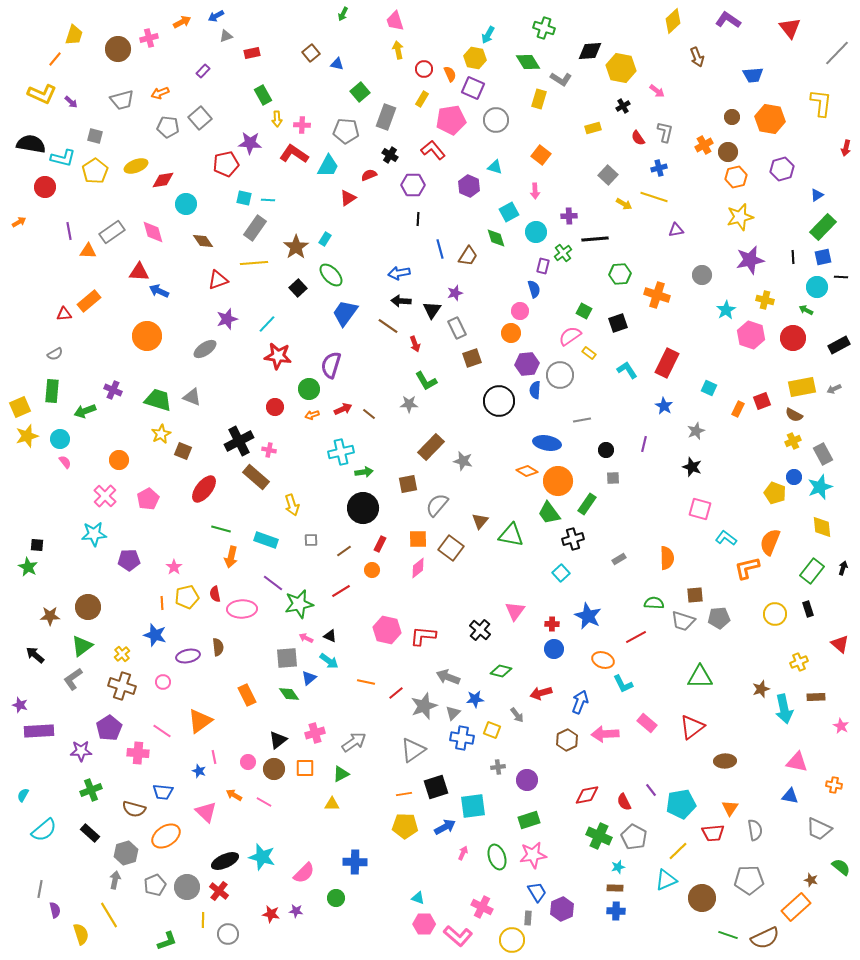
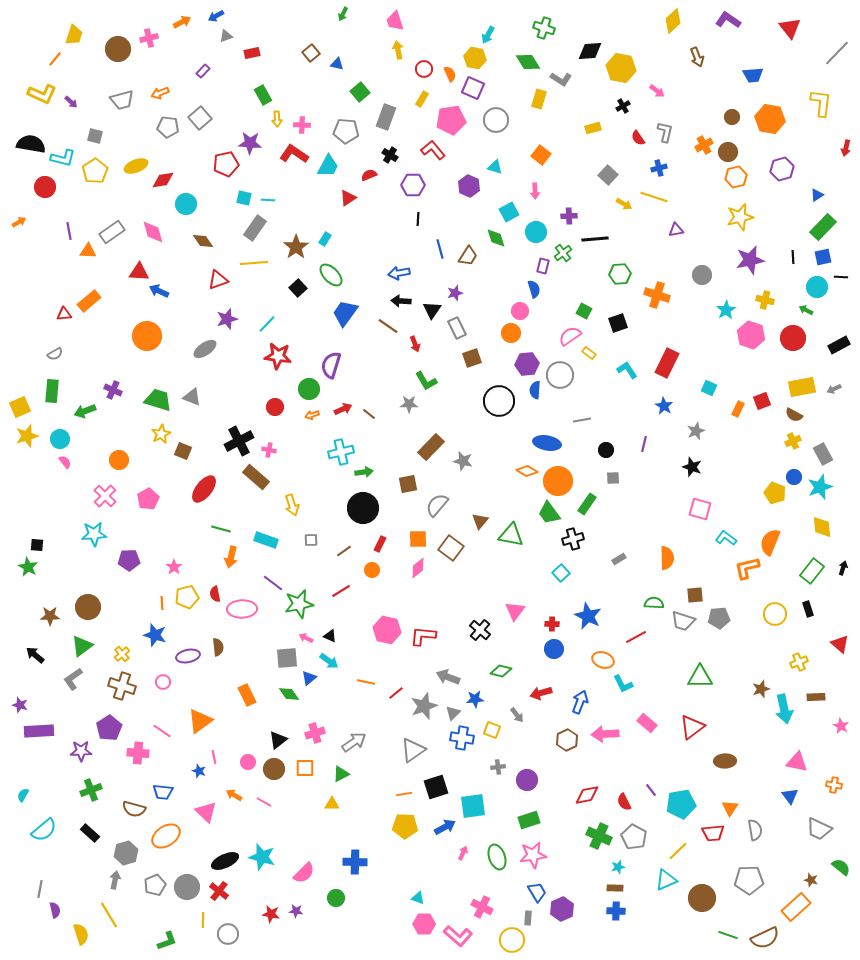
blue triangle at (790, 796): rotated 42 degrees clockwise
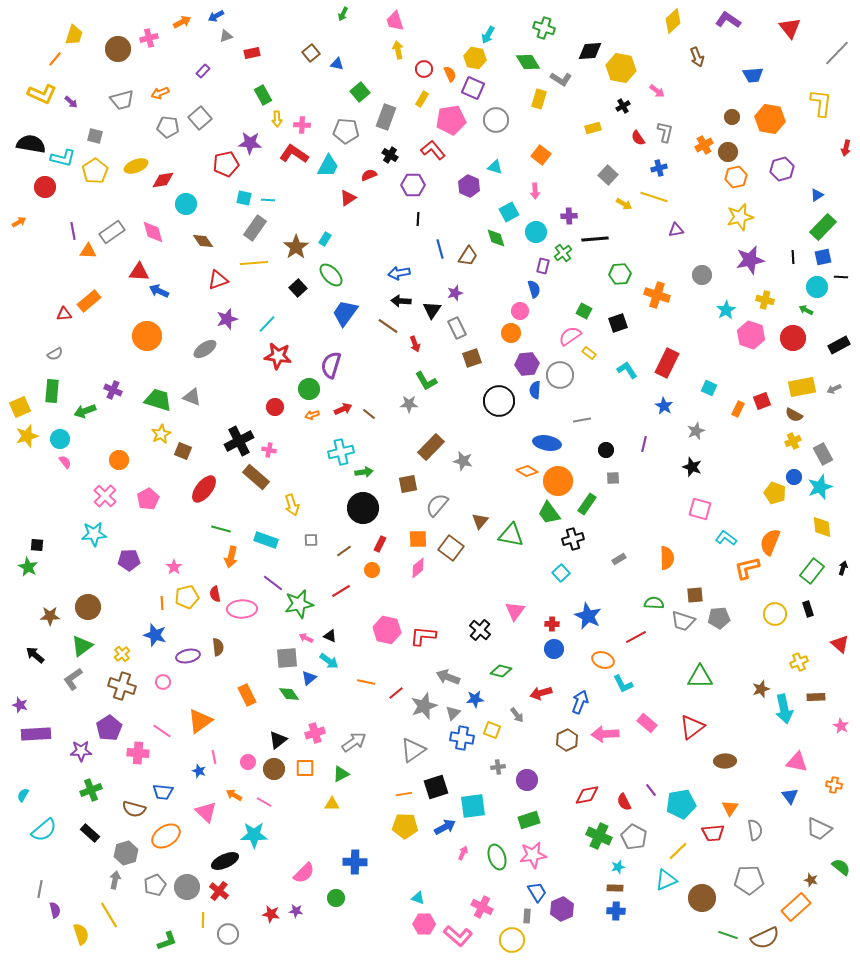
purple line at (69, 231): moved 4 px right
purple rectangle at (39, 731): moved 3 px left, 3 px down
cyan star at (262, 857): moved 8 px left, 22 px up; rotated 16 degrees counterclockwise
gray rectangle at (528, 918): moved 1 px left, 2 px up
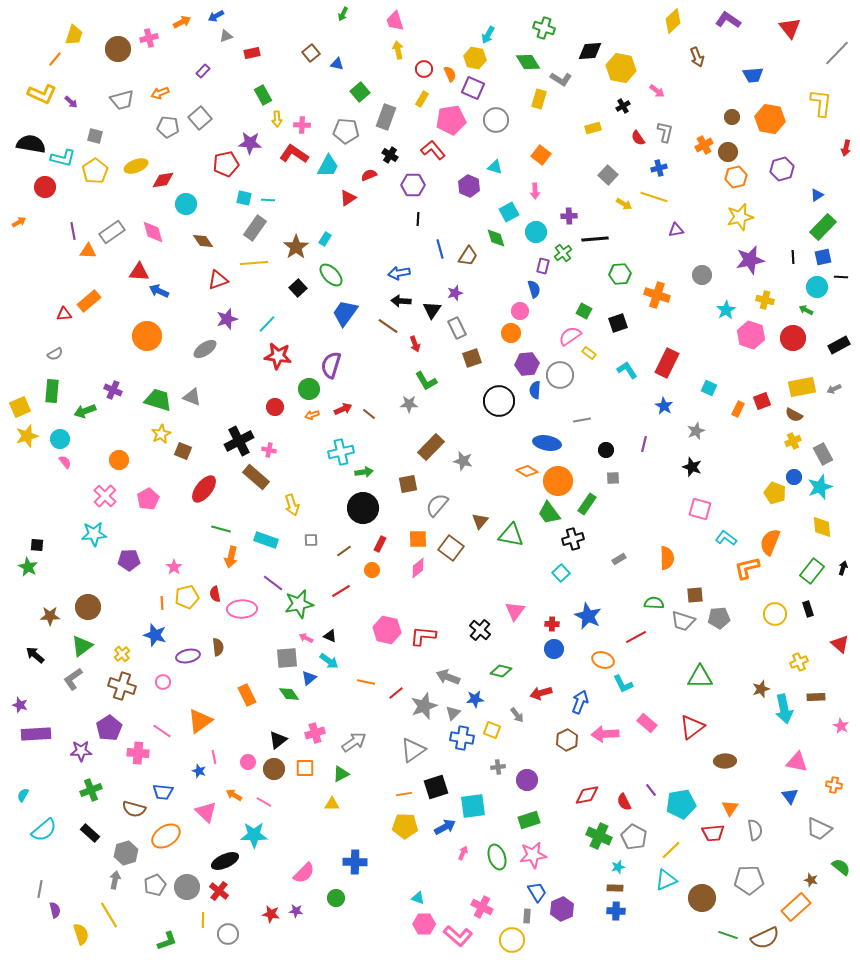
yellow line at (678, 851): moved 7 px left, 1 px up
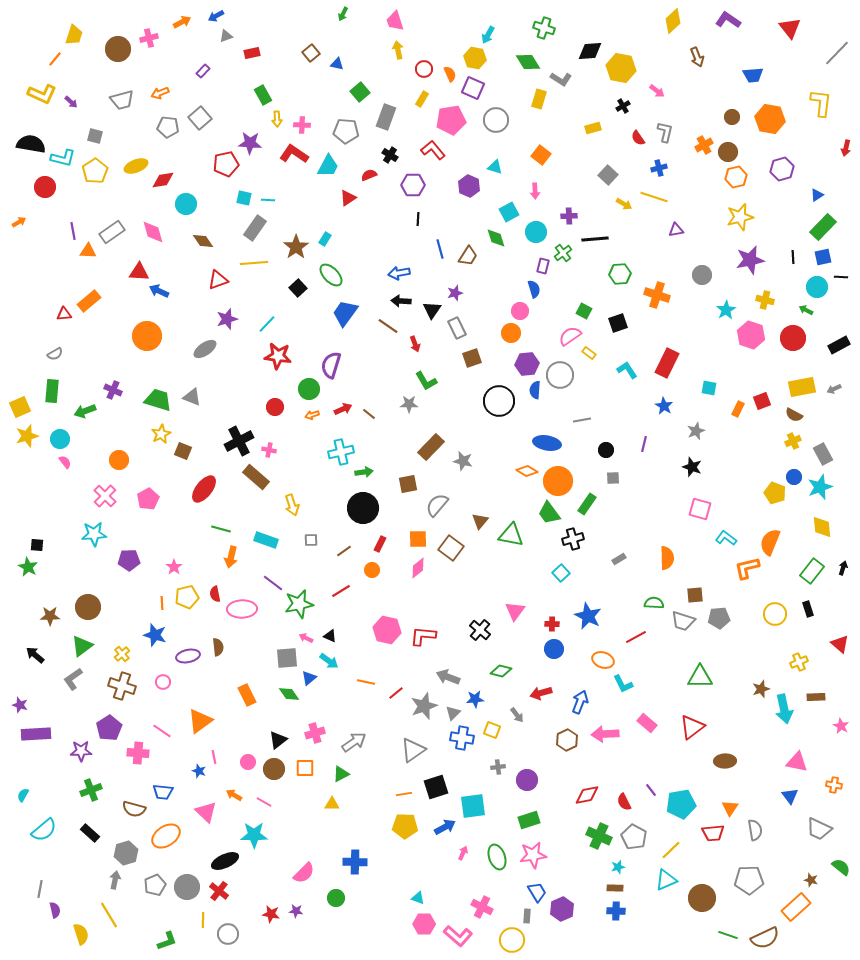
cyan square at (709, 388): rotated 14 degrees counterclockwise
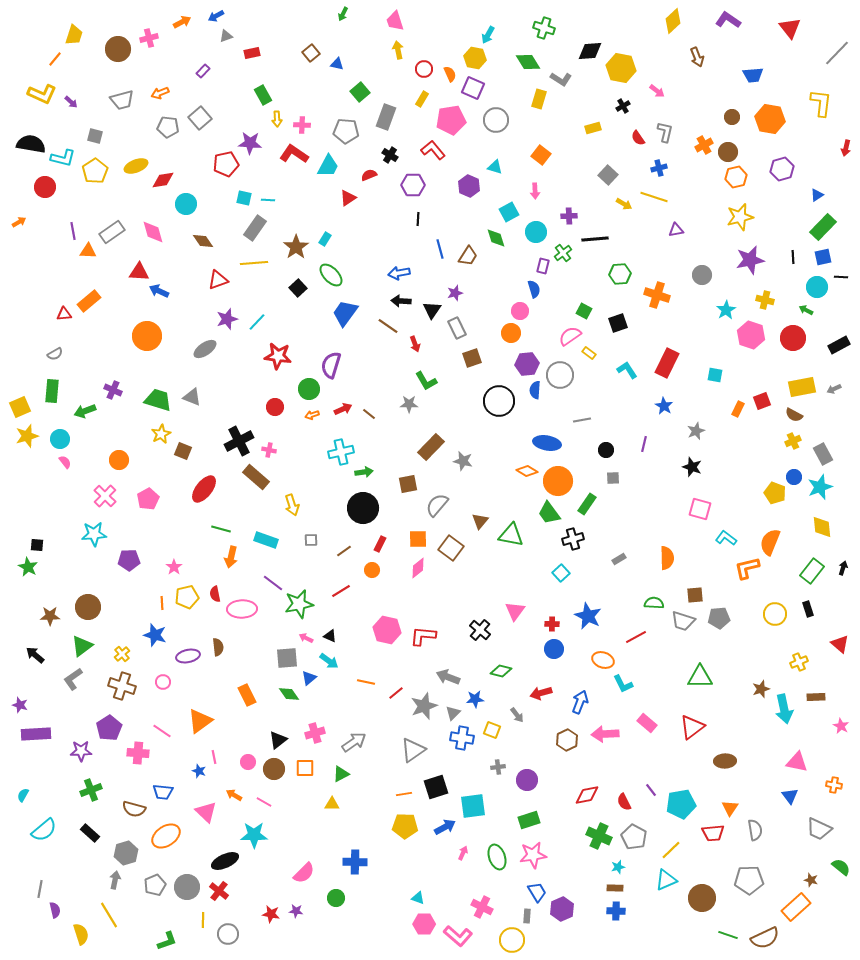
cyan line at (267, 324): moved 10 px left, 2 px up
cyan square at (709, 388): moved 6 px right, 13 px up
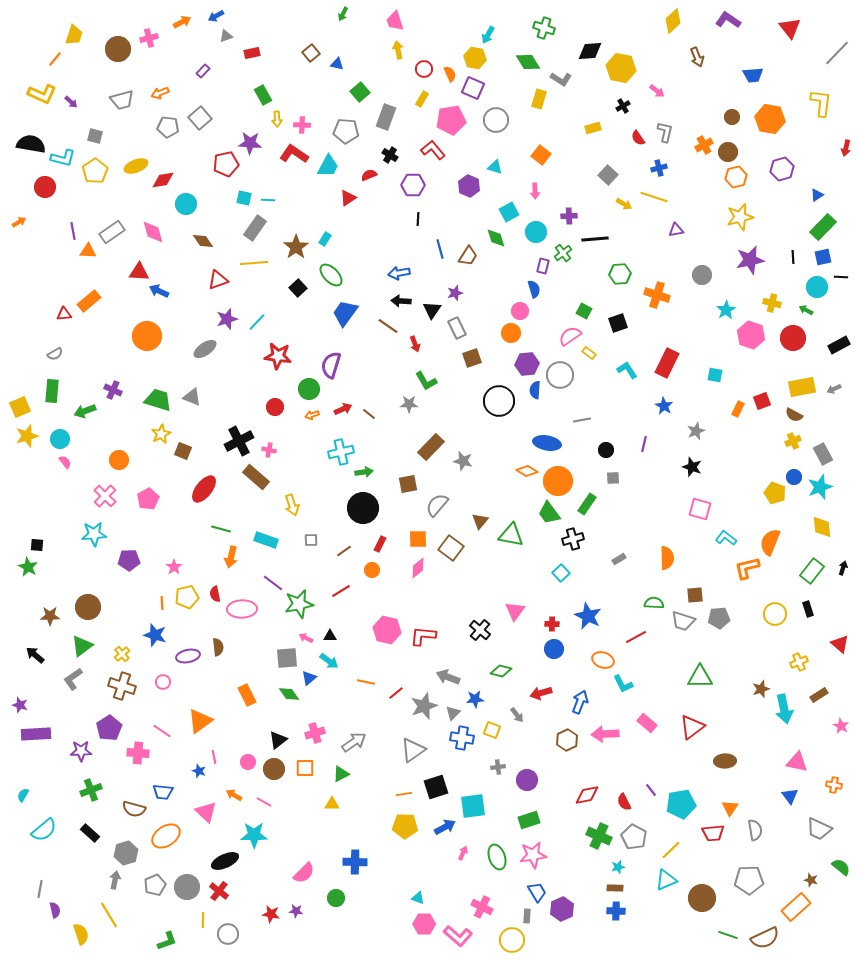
yellow cross at (765, 300): moved 7 px right, 3 px down
black triangle at (330, 636): rotated 24 degrees counterclockwise
brown rectangle at (816, 697): moved 3 px right, 2 px up; rotated 30 degrees counterclockwise
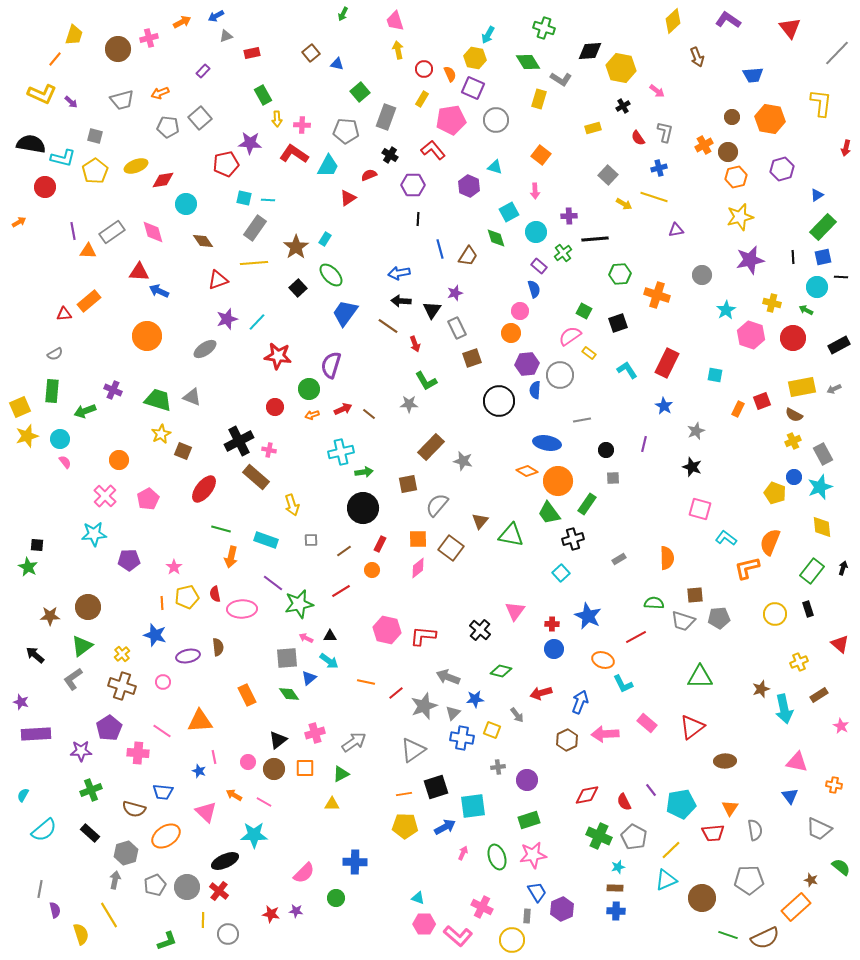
purple rectangle at (543, 266): moved 4 px left; rotated 63 degrees counterclockwise
purple star at (20, 705): moved 1 px right, 3 px up
orange triangle at (200, 721): rotated 32 degrees clockwise
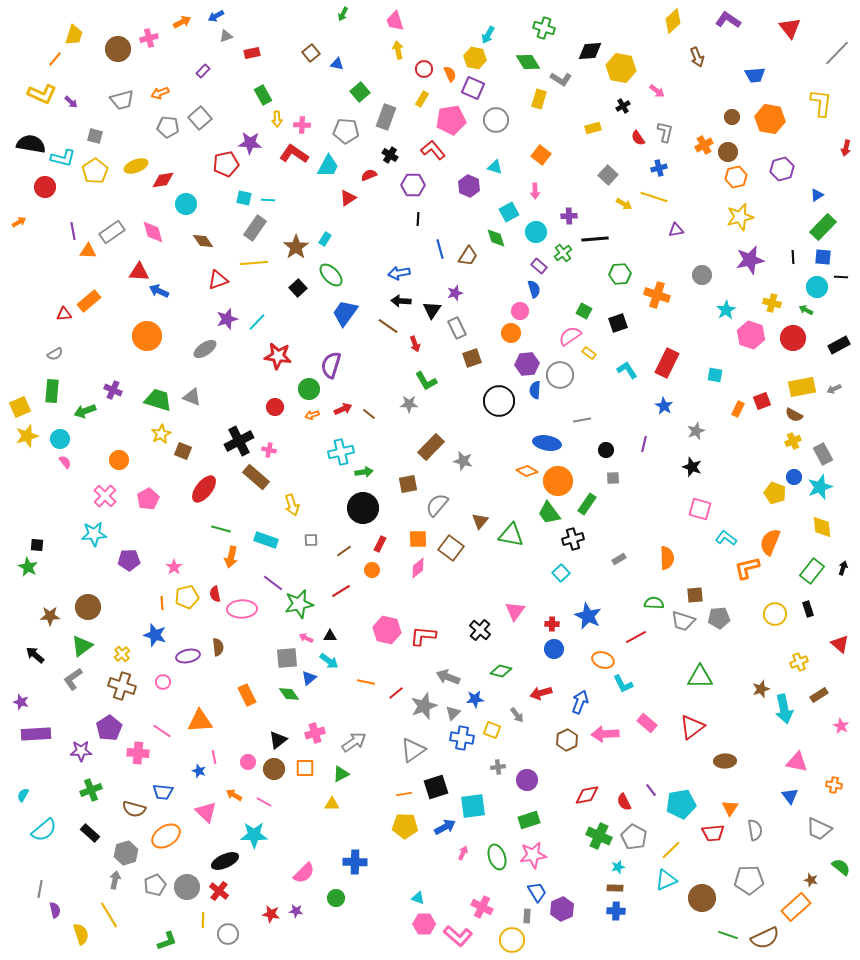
blue trapezoid at (753, 75): moved 2 px right
blue square at (823, 257): rotated 18 degrees clockwise
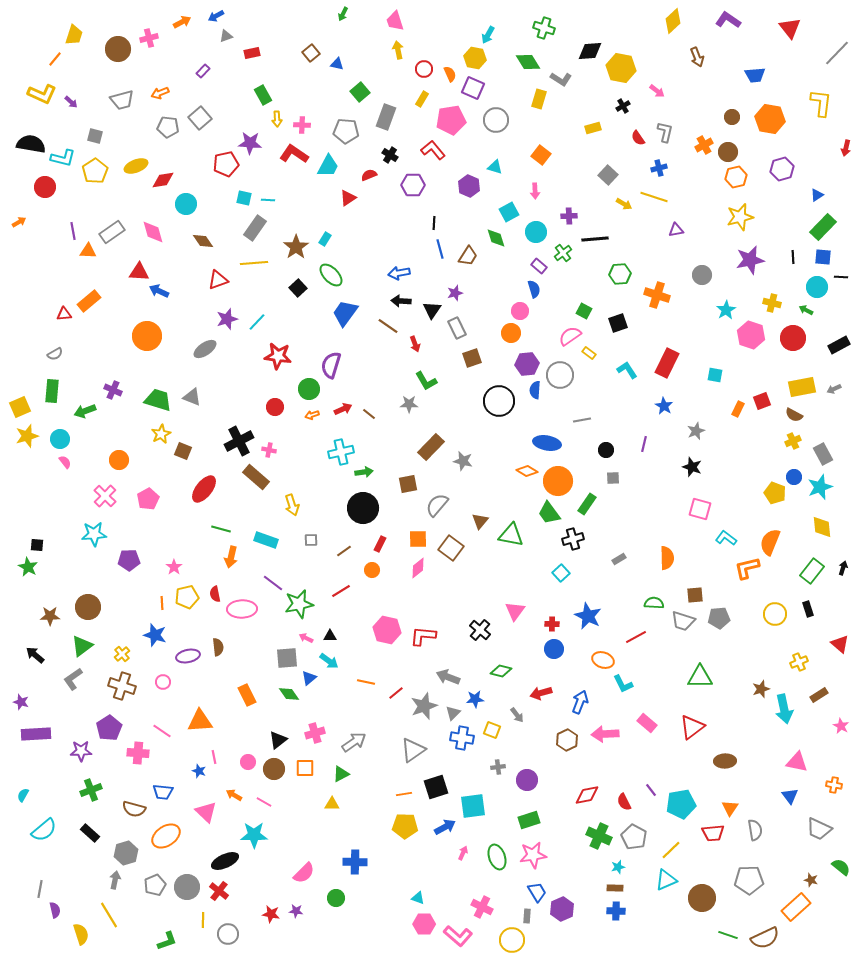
black line at (418, 219): moved 16 px right, 4 px down
